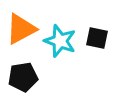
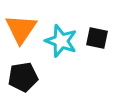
orange triangle: rotated 28 degrees counterclockwise
cyan star: moved 1 px right
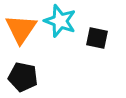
cyan star: moved 1 px left, 20 px up
black pentagon: rotated 20 degrees clockwise
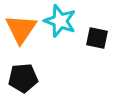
black pentagon: moved 1 px down; rotated 16 degrees counterclockwise
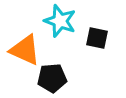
orange triangle: moved 4 px right, 21 px down; rotated 40 degrees counterclockwise
black pentagon: moved 29 px right
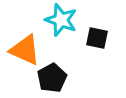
cyan star: moved 1 px right, 1 px up
black pentagon: rotated 24 degrees counterclockwise
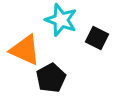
black square: rotated 15 degrees clockwise
black pentagon: moved 1 px left
